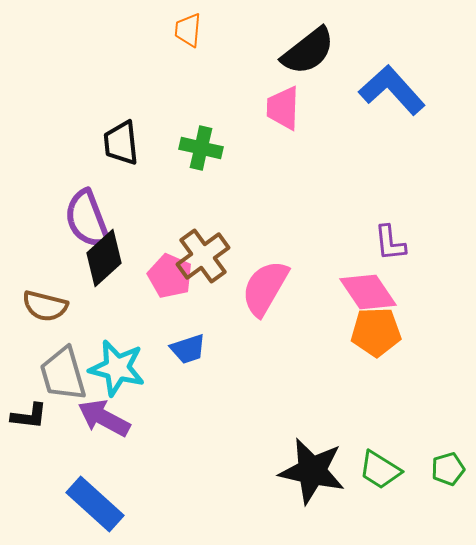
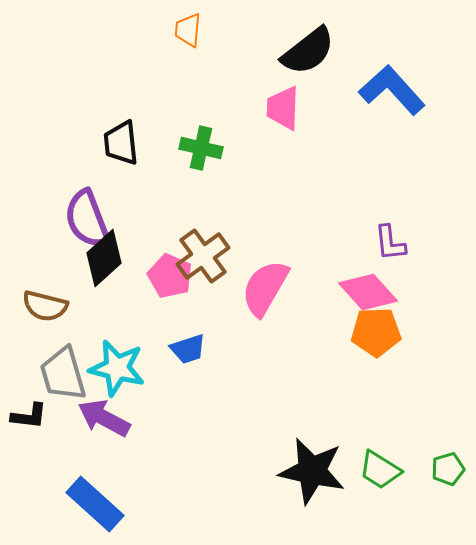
pink diamond: rotated 8 degrees counterclockwise
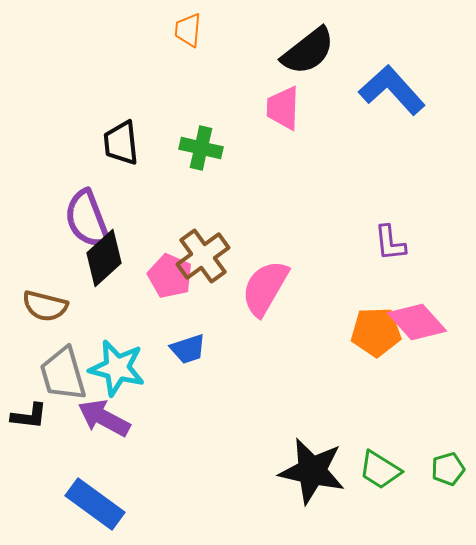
pink diamond: moved 49 px right, 30 px down
blue rectangle: rotated 6 degrees counterclockwise
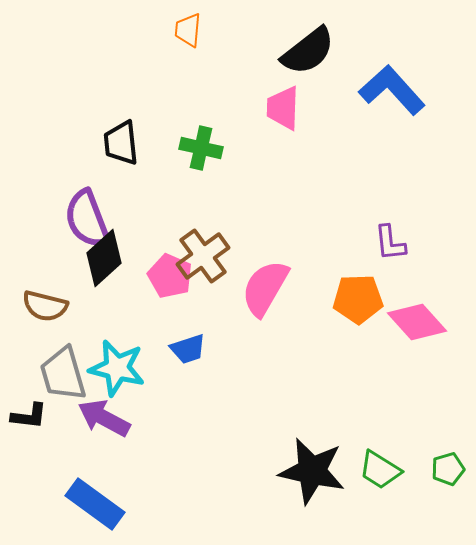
orange pentagon: moved 18 px left, 33 px up
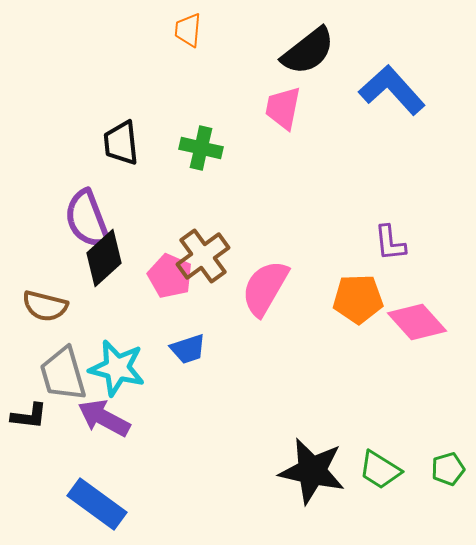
pink trapezoid: rotated 9 degrees clockwise
blue rectangle: moved 2 px right
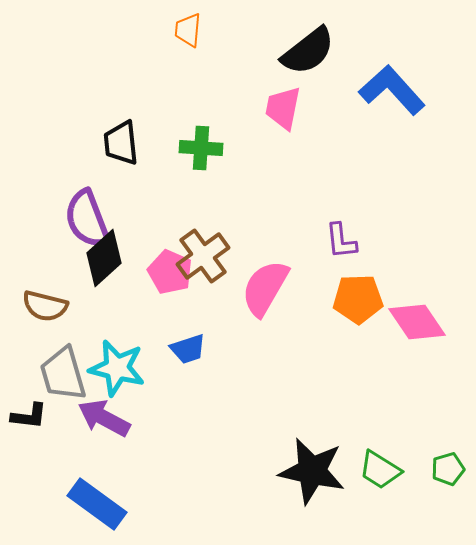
green cross: rotated 9 degrees counterclockwise
purple L-shape: moved 49 px left, 2 px up
pink pentagon: moved 4 px up
pink diamond: rotated 8 degrees clockwise
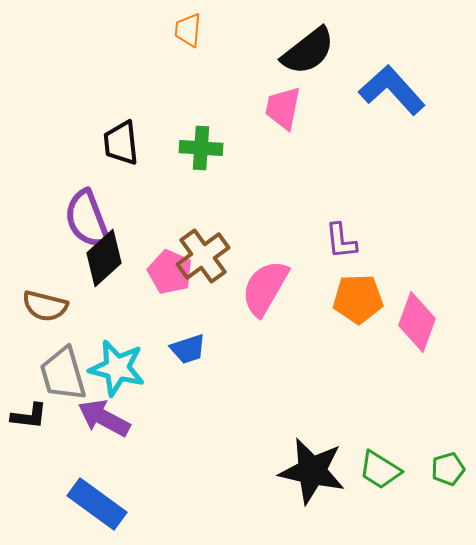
pink diamond: rotated 54 degrees clockwise
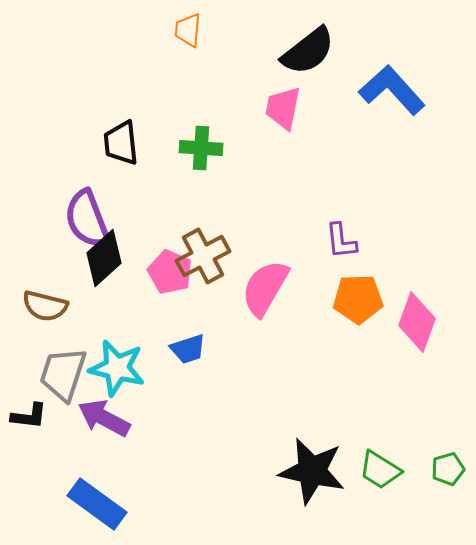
brown cross: rotated 8 degrees clockwise
gray trapezoid: rotated 34 degrees clockwise
